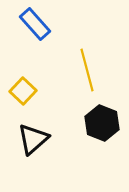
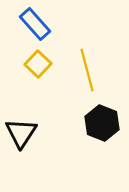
yellow square: moved 15 px right, 27 px up
black triangle: moved 12 px left, 6 px up; rotated 16 degrees counterclockwise
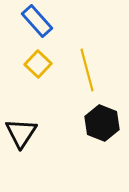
blue rectangle: moved 2 px right, 3 px up
